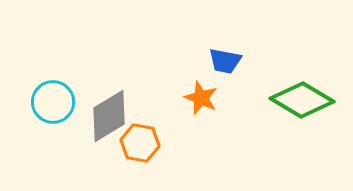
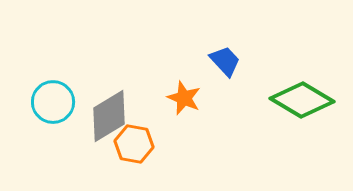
blue trapezoid: rotated 144 degrees counterclockwise
orange star: moved 17 px left
orange hexagon: moved 6 px left, 1 px down
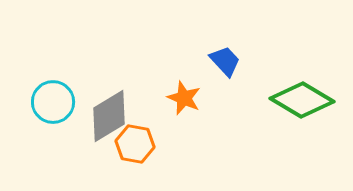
orange hexagon: moved 1 px right
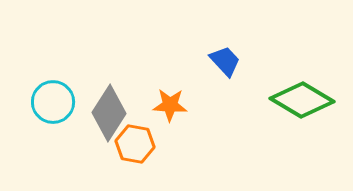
orange star: moved 14 px left, 7 px down; rotated 20 degrees counterclockwise
gray diamond: moved 3 px up; rotated 26 degrees counterclockwise
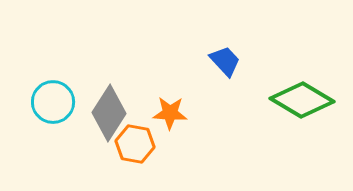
orange star: moved 8 px down
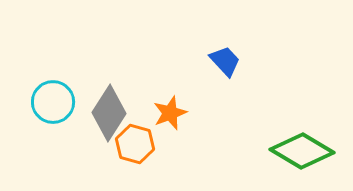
green diamond: moved 51 px down
orange star: rotated 24 degrees counterclockwise
orange hexagon: rotated 6 degrees clockwise
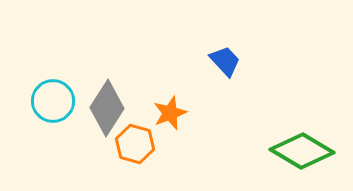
cyan circle: moved 1 px up
gray diamond: moved 2 px left, 5 px up
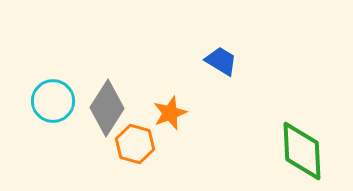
blue trapezoid: moved 4 px left; rotated 16 degrees counterclockwise
green diamond: rotated 56 degrees clockwise
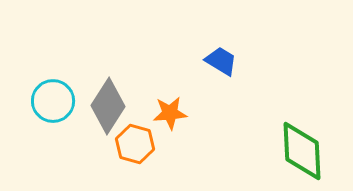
gray diamond: moved 1 px right, 2 px up
orange star: rotated 16 degrees clockwise
